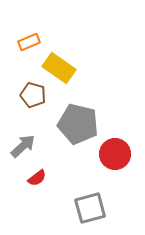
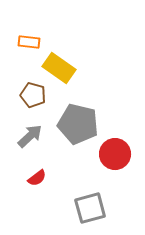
orange rectangle: rotated 30 degrees clockwise
gray arrow: moved 7 px right, 10 px up
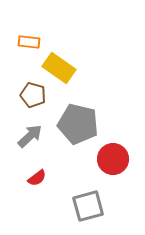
red circle: moved 2 px left, 5 px down
gray square: moved 2 px left, 2 px up
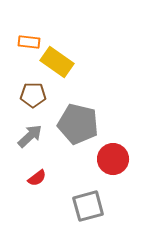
yellow rectangle: moved 2 px left, 6 px up
brown pentagon: rotated 15 degrees counterclockwise
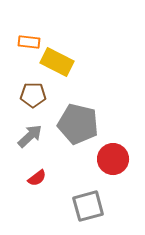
yellow rectangle: rotated 8 degrees counterclockwise
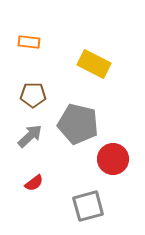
yellow rectangle: moved 37 px right, 2 px down
red semicircle: moved 3 px left, 5 px down
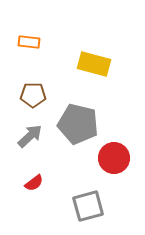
yellow rectangle: rotated 12 degrees counterclockwise
red circle: moved 1 px right, 1 px up
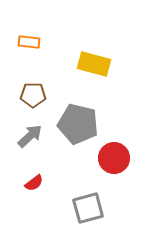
gray square: moved 2 px down
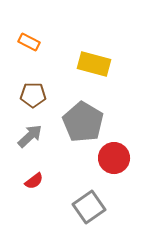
orange rectangle: rotated 20 degrees clockwise
gray pentagon: moved 5 px right, 2 px up; rotated 18 degrees clockwise
red semicircle: moved 2 px up
gray square: moved 1 px right, 1 px up; rotated 20 degrees counterclockwise
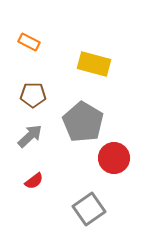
gray square: moved 2 px down
